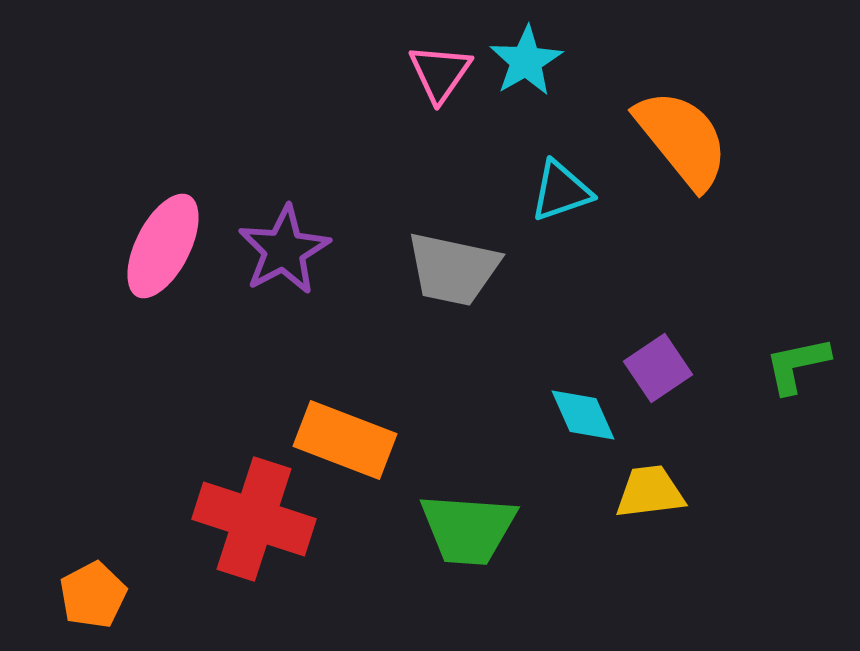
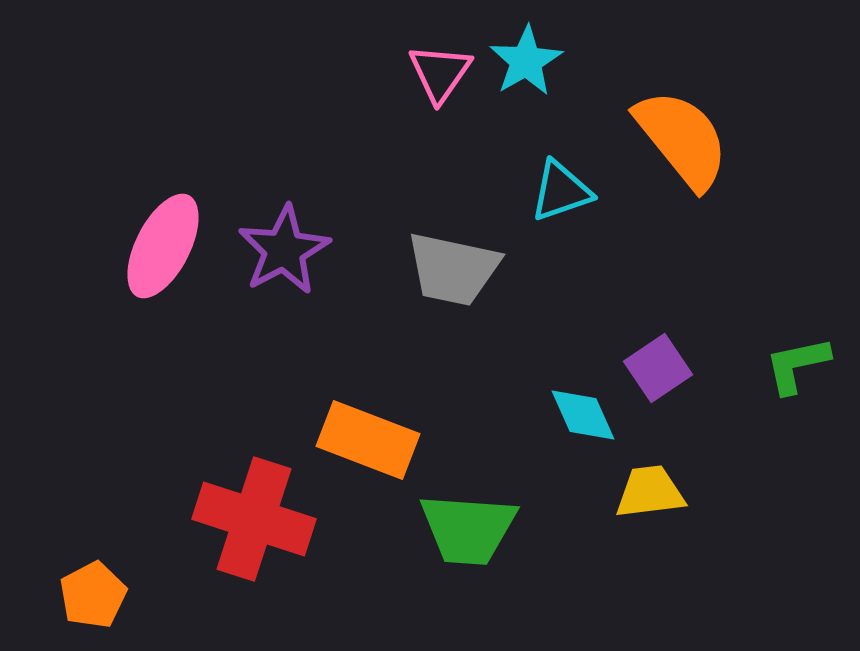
orange rectangle: moved 23 px right
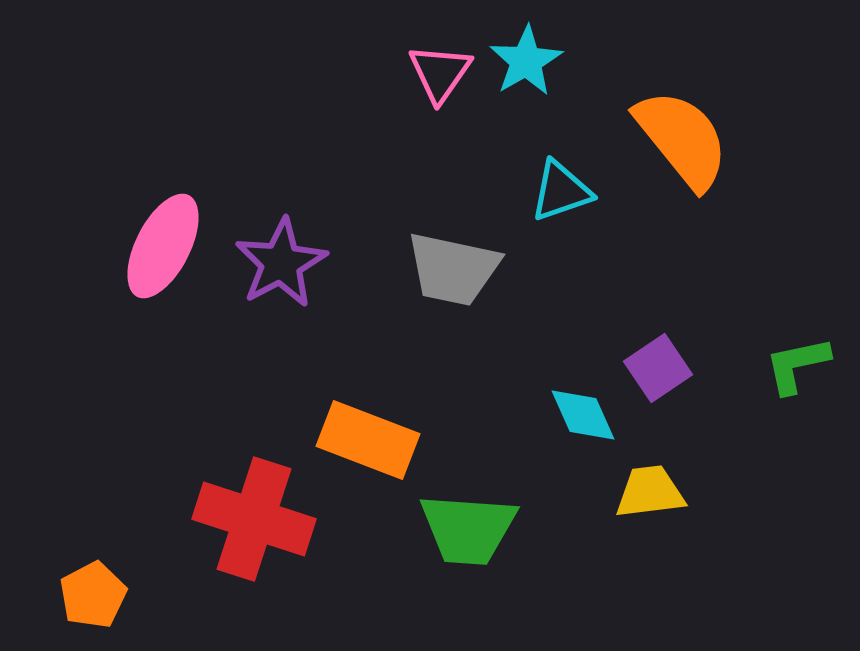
purple star: moved 3 px left, 13 px down
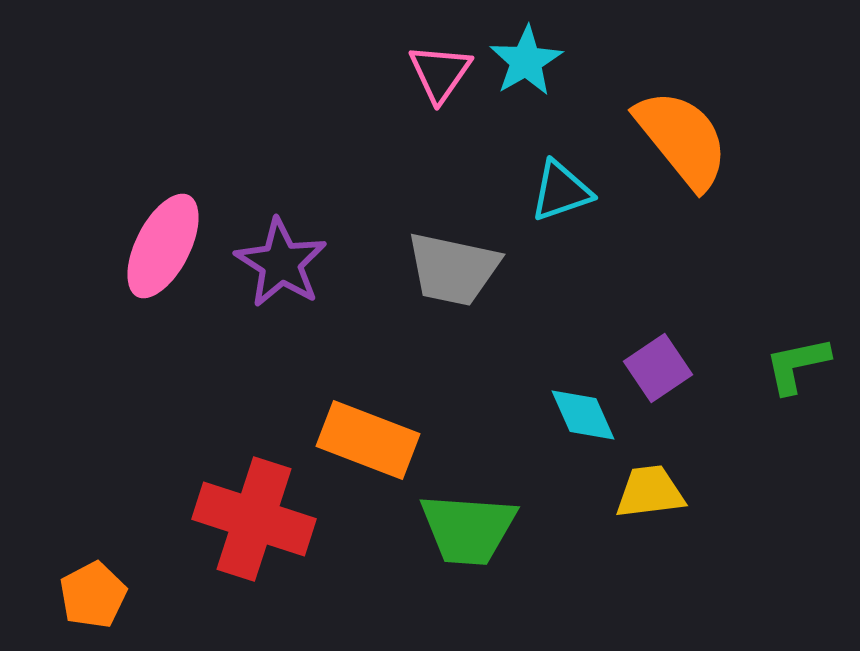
purple star: rotated 12 degrees counterclockwise
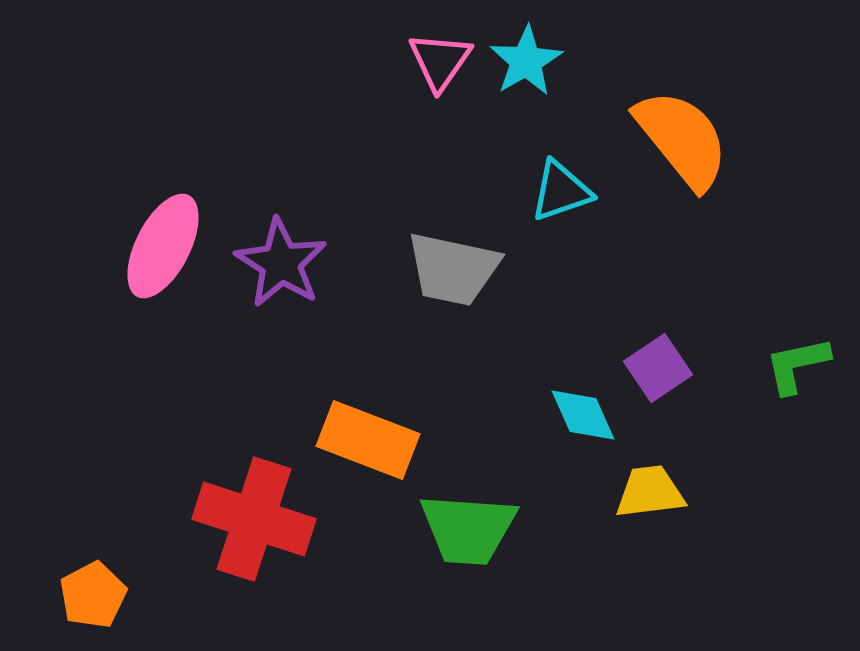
pink triangle: moved 12 px up
